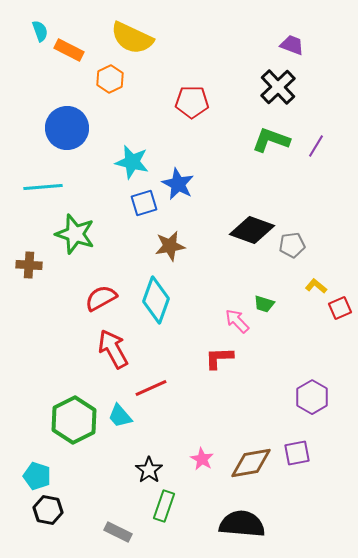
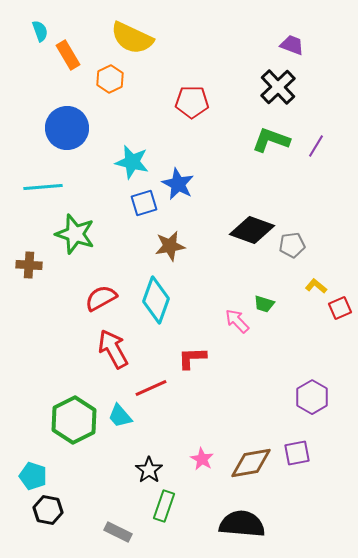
orange rectangle: moved 1 px left, 5 px down; rotated 32 degrees clockwise
red L-shape: moved 27 px left
cyan pentagon: moved 4 px left
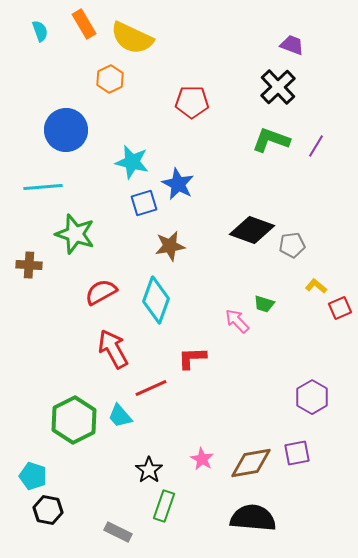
orange rectangle: moved 16 px right, 31 px up
blue circle: moved 1 px left, 2 px down
red semicircle: moved 6 px up
black semicircle: moved 11 px right, 6 px up
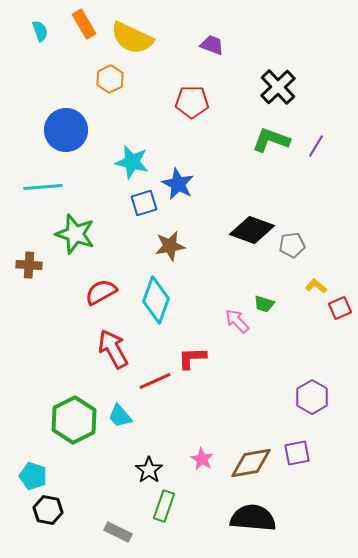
purple trapezoid: moved 80 px left
red line: moved 4 px right, 7 px up
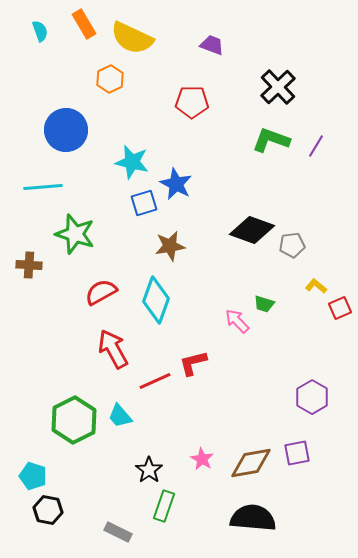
blue star: moved 2 px left
red L-shape: moved 1 px right, 5 px down; rotated 12 degrees counterclockwise
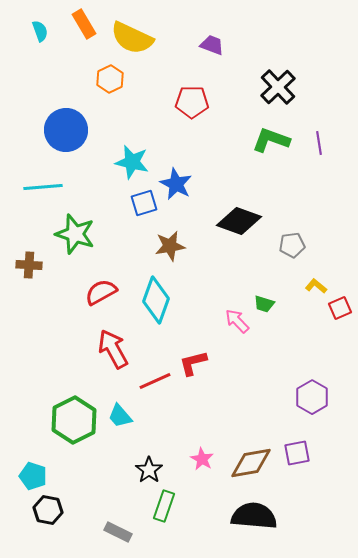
purple line: moved 3 px right, 3 px up; rotated 40 degrees counterclockwise
black diamond: moved 13 px left, 9 px up
black semicircle: moved 1 px right, 2 px up
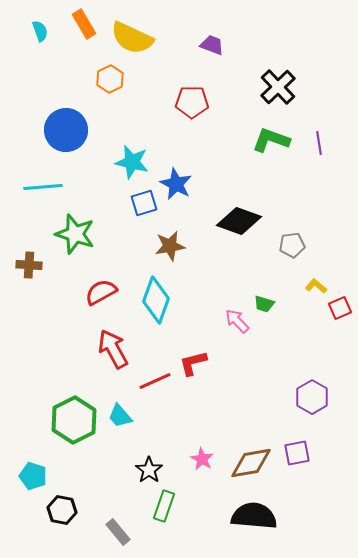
black hexagon: moved 14 px right
gray rectangle: rotated 24 degrees clockwise
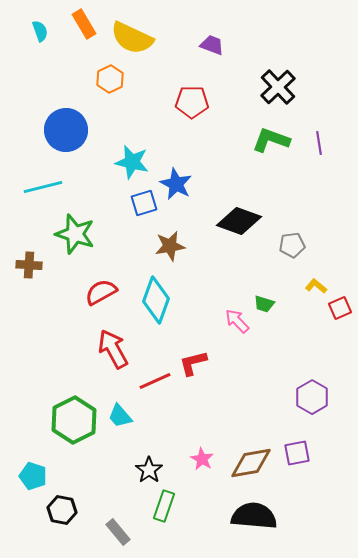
cyan line: rotated 9 degrees counterclockwise
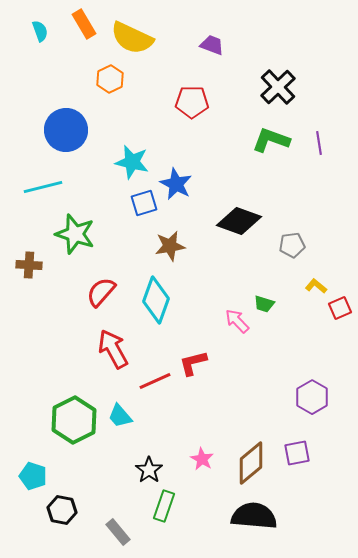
red semicircle: rotated 20 degrees counterclockwise
brown diamond: rotated 30 degrees counterclockwise
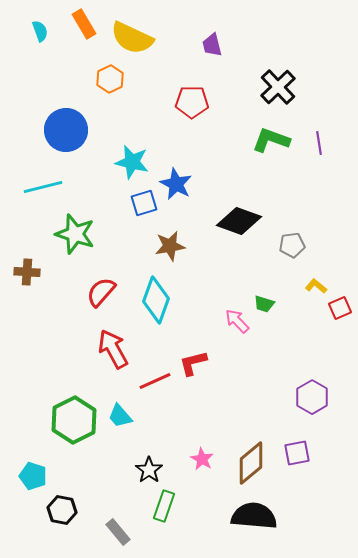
purple trapezoid: rotated 125 degrees counterclockwise
brown cross: moved 2 px left, 7 px down
